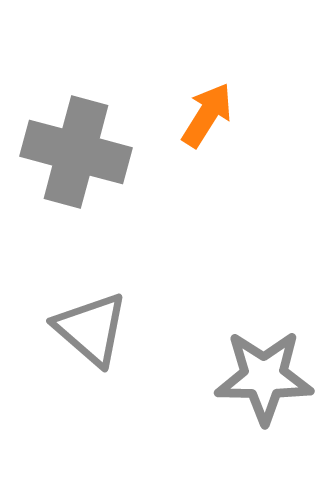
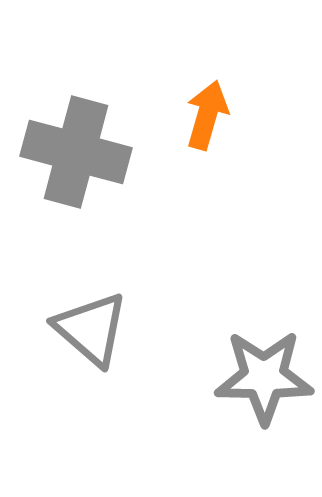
orange arrow: rotated 16 degrees counterclockwise
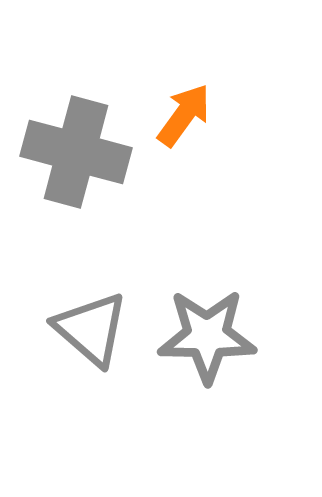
orange arrow: moved 23 px left; rotated 20 degrees clockwise
gray star: moved 57 px left, 41 px up
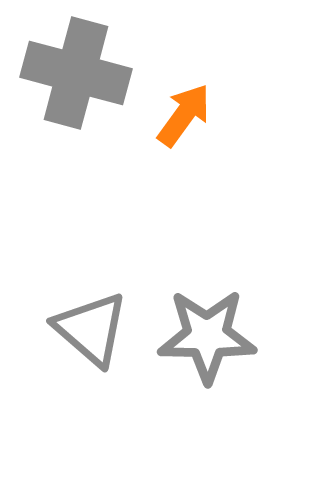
gray cross: moved 79 px up
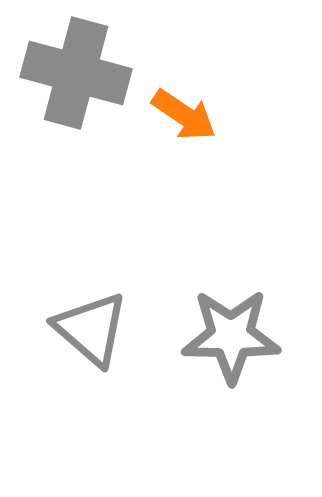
orange arrow: rotated 88 degrees clockwise
gray star: moved 24 px right
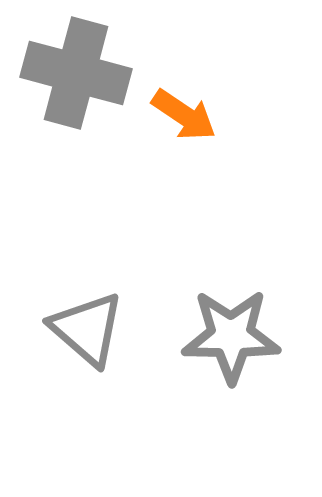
gray triangle: moved 4 px left
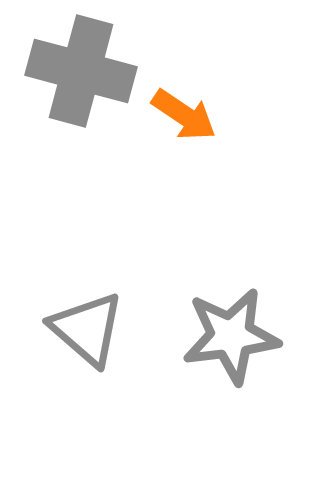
gray cross: moved 5 px right, 2 px up
gray star: rotated 8 degrees counterclockwise
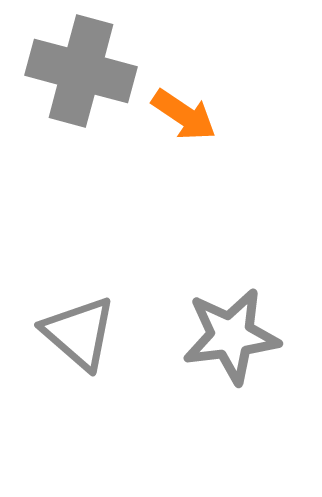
gray triangle: moved 8 px left, 4 px down
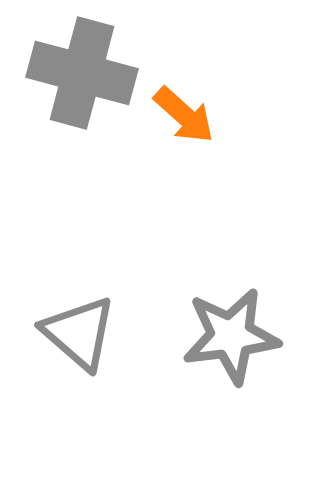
gray cross: moved 1 px right, 2 px down
orange arrow: rotated 8 degrees clockwise
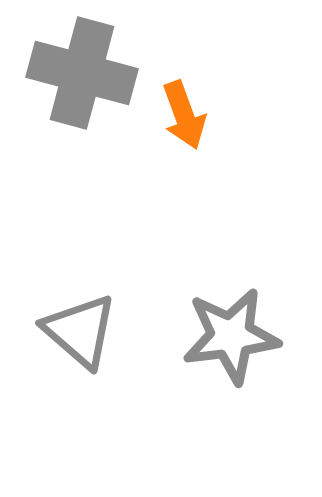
orange arrow: rotated 28 degrees clockwise
gray triangle: moved 1 px right, 2 px up
